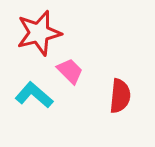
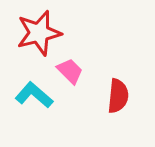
red semicircle: moved 2 px left
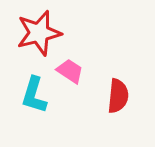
pink trapezoid: rotated 12 degrees counterclockwise
cyan L-shape: rotated 114 degrees counterclockwise
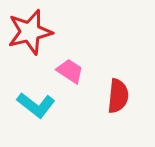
red star: moved 9 px left, 1 px up
cyan L-shape: moved 2 px right, 10 px down; rotated 69 degrees counterclockwise
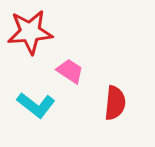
red star: rotated 9 degrees clockwise
red semicircle: moved 3 px left, 7 px down
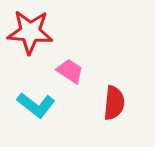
red star: rotated 9 degrees clockwise
red semicircle: moved 1 px left
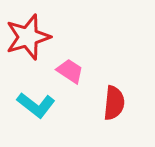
red star: moved 2 px left, 5 px down; rotated 21 degrees counterclockwise
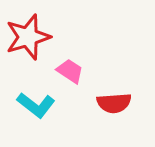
red semicircle: rotated 80 degrees clockwise
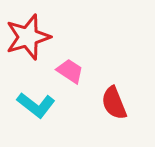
red semicircle: rotated 72 degrees clockwise
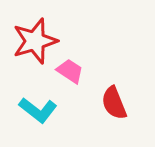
red star: moved 7 px right, 4 px down
cyan L-shape: moved 2 px right, 5 px down
